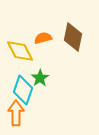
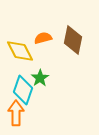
brown diamond: moved 3 px down
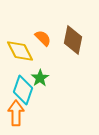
orange semicircle: rotated 60 degrees clockwise
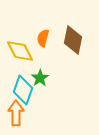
orange semicircle: rotated 120 degrees counterclockwise
